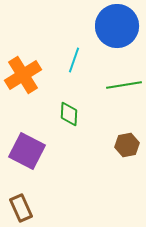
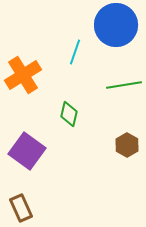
blue circle: moved 1 px left, 1 px up
cyan line: moved 1 px right, 8 px up
green diamond: rotated 10 degrees clockwise
brown hexagon: rotated 20 degrees counterclockwise
purple square: rotated 9 degrees clockwise
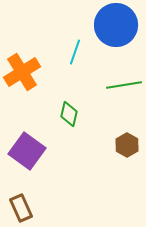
orange cross: moved 1 px left, 3 px up
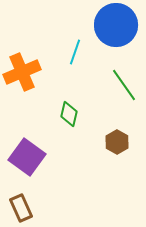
orange cross: rotated 9 degrees clockwise
green line: rotated 64 degrees clockwise
brown hexagon: moved 10 px left, 3 px up
purple square: moved 6 px down
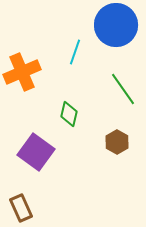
green line: moved 1 px left, 4 px down
purple square: moved 9 px right, 5 px up
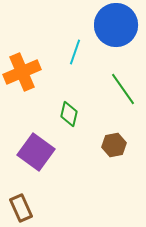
brown hexagon: moved 3 px left, 3 px down; rotated 20 degrees clockwise
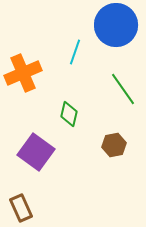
orange cross: moved 1 px right, 1 px down
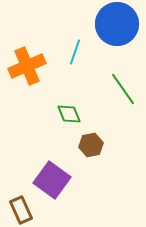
blue circle: moved 1 px right, 1 px up
orange cross: moved 4 px right, 7 px up
green diamond: rotated 35 degrees counterclockwise
brown hexagon: moved 23 px left
purple square: moved 16 px right, 28 px down
brown rectangle: moved 2 px down
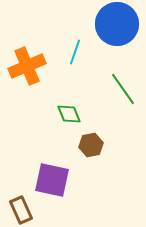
purple square: rotated 24 degrees counterclockwise
